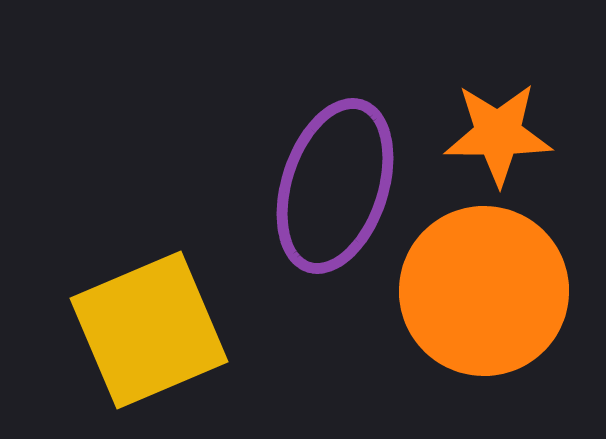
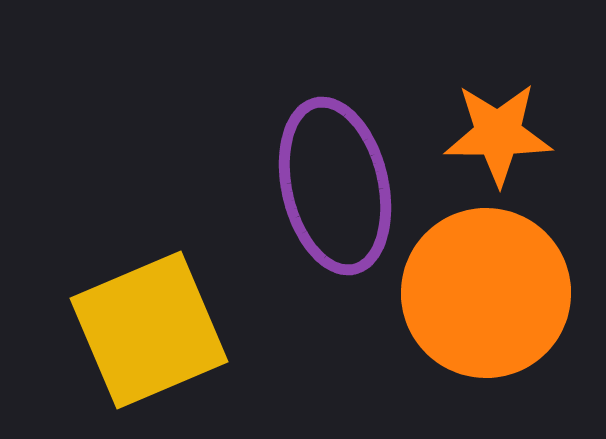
purple ellipse: rotated 31 degrees counterclockwise
orange circle: moved 2 px right, 2 px down
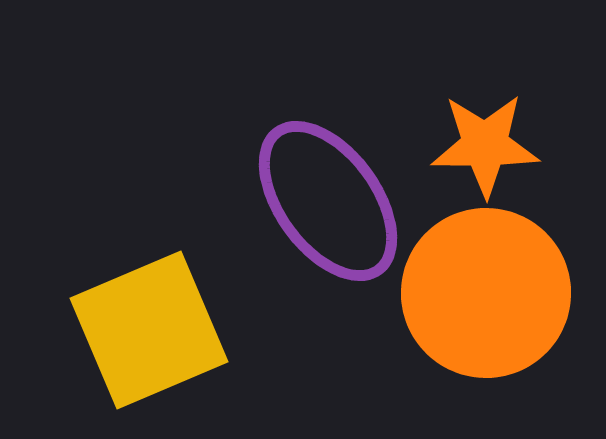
orange star: moved 13 px left, 11 px down
purple ellipse: moved 7 px left, 15 px down; rotated 23 degrees counterclockwise
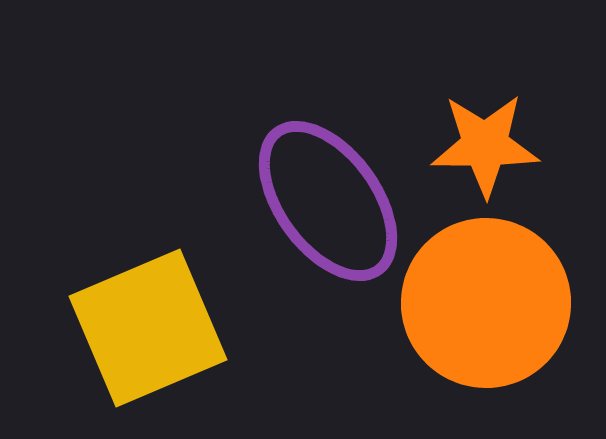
orange circle: moved 10 px down
yellow square: moved 1 px left, 2 px up
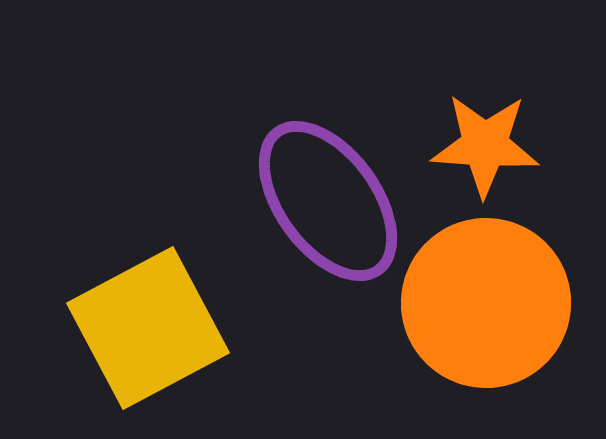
orange star: rotated 4 degrees clockwise
yellow square: rotated 5 degrees counterclockwise
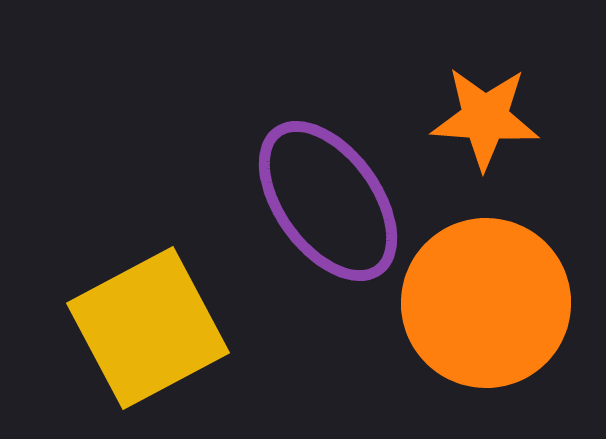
orange star: moved 27 px up
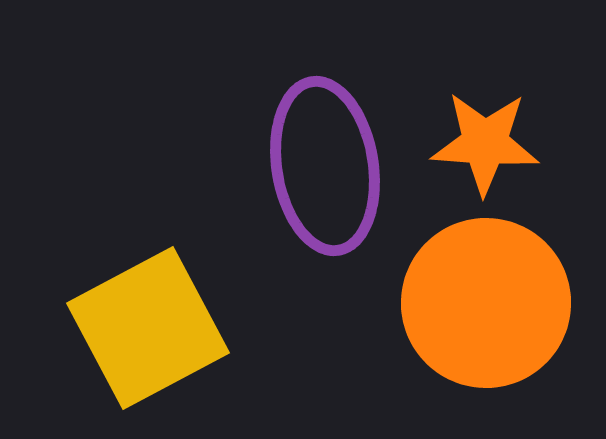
orange star: moved 25 px down
purple ellipse: moved 3 px left, 35 px up; rotated 27 degrees clockwise
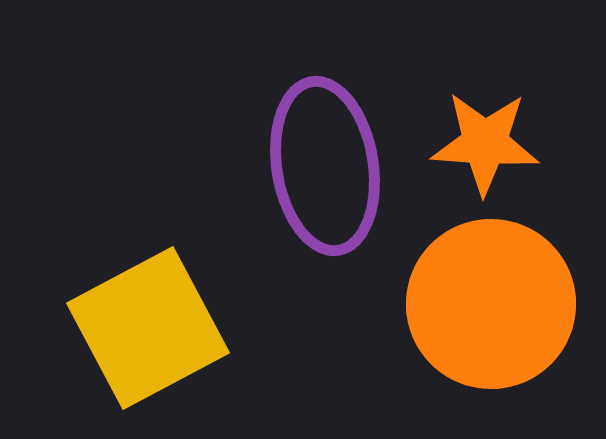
orange circle: moved 5 px right, 1 px down
